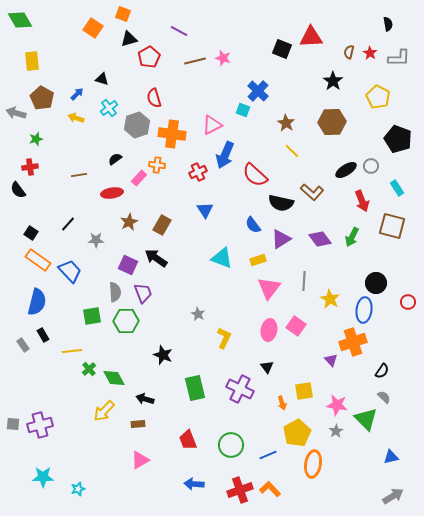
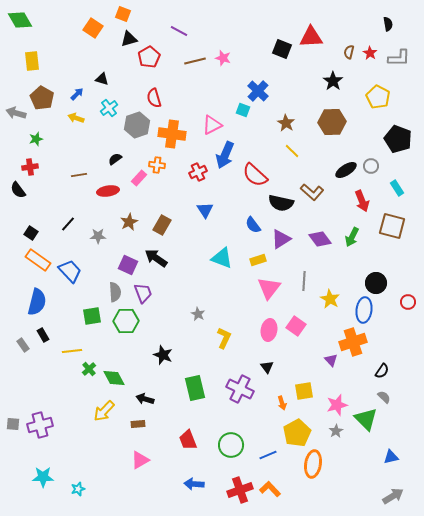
red ellipse at (112, 193): moved 4 px left, 2 px up
gray star at (96, 240): moved 2 px right, 4 px up
pink star at (337, 405): rotated 25 degrees counterclockwise
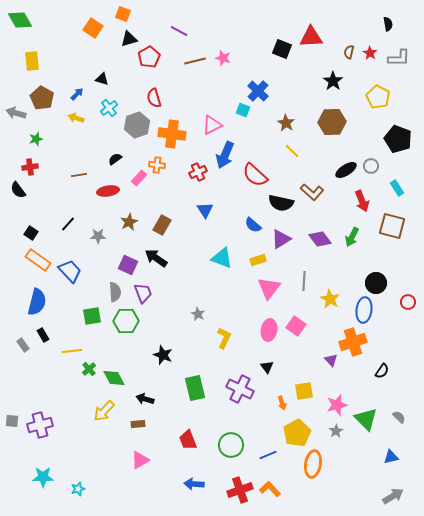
blue semicircle at (253, 225): rotated 12 degrees counterclockwise
gray semicircle at (384, 397): moved 15 px right, 20 px down
gray square at (13, 424): moved 1 px left, 3 px up
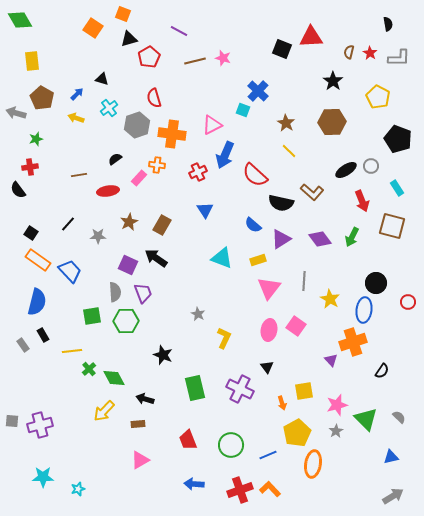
yellow line at (292, 151): moved 3 px left
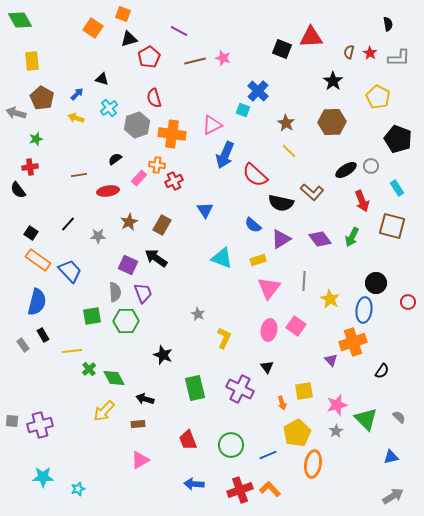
red cross at (198, 172): moved 24 px left, 9 px down
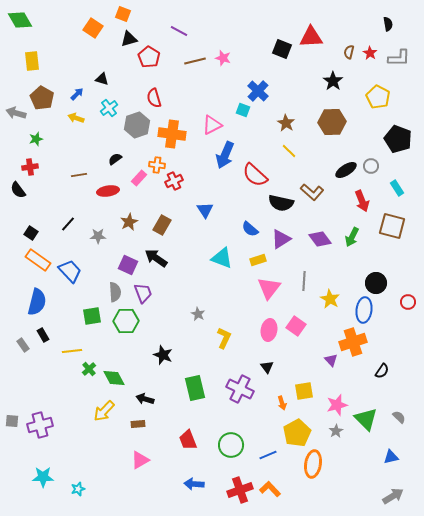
red pentagon at (149, 57): rotated 10 degrees counterclockwise
blue semicircle at (253, 225): moved 3 px left, 4 px down
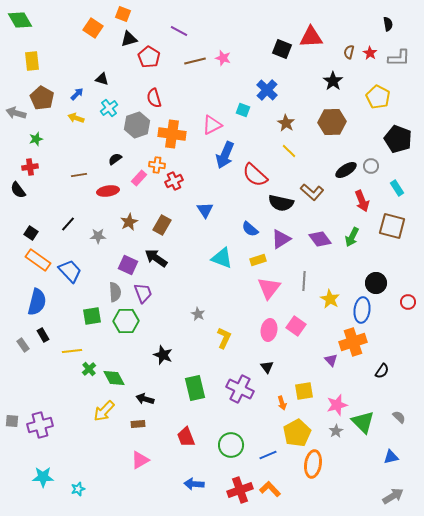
blue cross at (258, 91): moved 9 px right, 1 px up
blue ellipse at (364, 310): moved 2 px left
green triangle at (366, 419): moved 3 px left, 3 px down
red trapezoid at (188, 440): moved 2 px left, 3 px up
